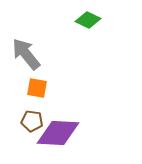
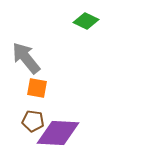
green diamond: moved 2 px left, 1 px down
gray arrow: moved 4 px down
brown pentagon: moved 1 px right
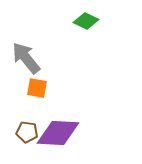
brown pentagon: moved 6 px left, 11 px down
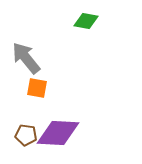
green diamond: rotated 15 degrees counterclockwise
brown pentagon: moved 1 px left, 3 px down
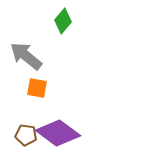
green diamond: moved 23 px left; rotated 60 degrees counterclockwise
gray arrow: moved 2 px up; rotated 12 degrees counterclockwise
purple diamond: rotated 33 degrees clockwise
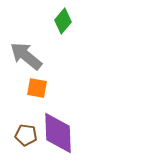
purple diamond: rotated 51 degrees clockwise
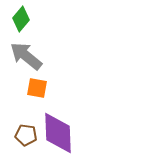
green diamond: moved 42 px left, 2 px up
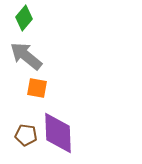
green diamond: moved 3 px right, 1 px up
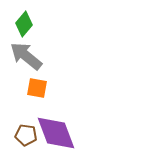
green diamond: moved 6 px down
purple diamond: moved 2 px left; rotated 18 degrees counterclockwise
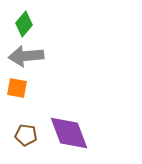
gray arrow: rotated 44 degrees counterclockwise
orange square: moved 20 px left
purple diamond: moved 13 px right
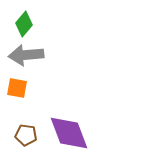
gray arrow: moved 1 px up
